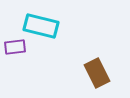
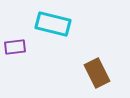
cyan rectangle: moved 12 px right, 2 px up
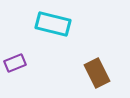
purple rectangle: moved 16 px down; rotated 15 degrees counterclockwise
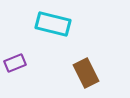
brown rectangle: moved 11 px left
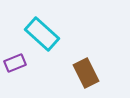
cyan rectangle: moved 11 px left, 10 px down; rotated 28 degrees clockwise
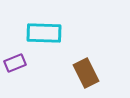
cyan rectangle: moved 2 px right, 1 px up; rotated 40 degrees counterclockwise
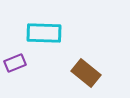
brown rectangle: rotated 24 degrees counterclockwise
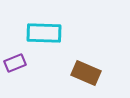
brown rectangle: rotated 16 degrees counterclockwise
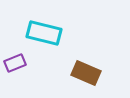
cyan rectangle: rotated 12 degrees clockwise
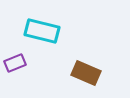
cyan rectangle: moved 2 px left, 2 px up
